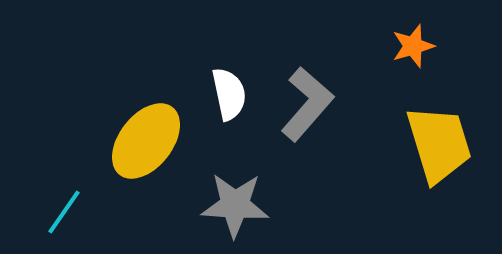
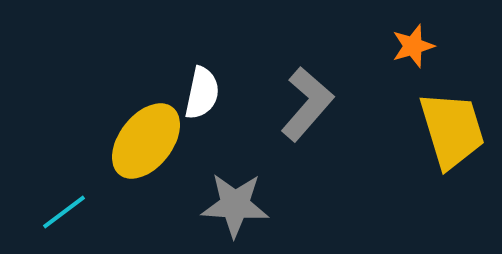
white semicircle: moved 27 px left, 1 px up; rotated 24 degrees clockwise
yellow trapezoid: moved 13 px right, 14 px up
cyan line: rotated 18 degrees clockwise
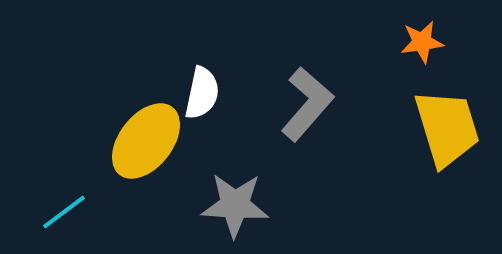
orange star: moved 9 px right, 4 px up; rotated 9 degrees clockwise
yellow trapezoid: moved 5 px left, 2 px up
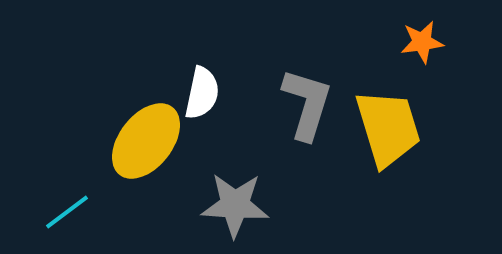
gray L-shape: rotated 24 degrees counterclockwise
yellow trapezoid: moved 59 px left
cyan line: moved 3 px right
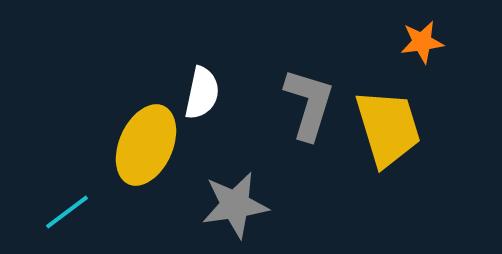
gray L-shape: moved 2 px right
yellow ellipse: moved 4 px down; rotated 14 degrees counterclockwise
gray star: rotated 12 degrees counterclockwise
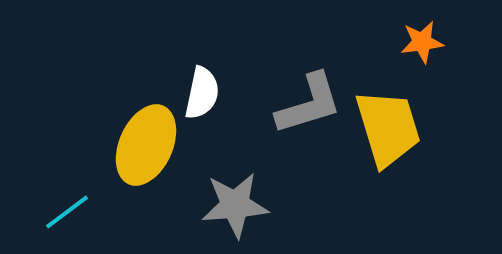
gray L-shape: rotated 56 degrees clockwise
gray star: rotated 4 degrees clockwise
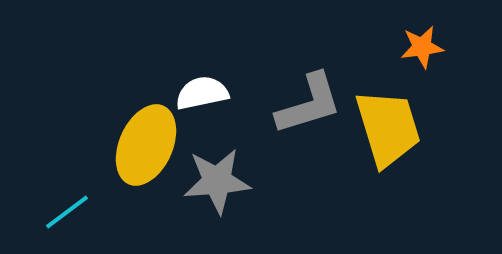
orange star: moved 5 px down
white semicircle: rotated 114 degrees counterclockwise
gray star: moved 18 px left, 24 px up
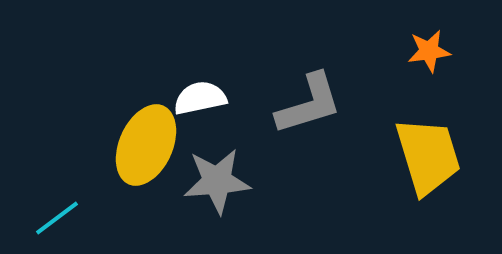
orange star: moved 7 px right, 4 px down
white semicircle: moved 2 px left, 5 px down
yellow trapezoid: moved 40 px right, 28 px down
cyan line: moved 10 px left, 6 px down
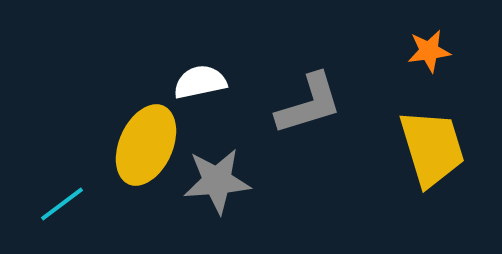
white semicircle: moved 16 px up
yellow trapezoid: moved 4 px right, 8 px up
cyan line: moved 5 px right, 14 px up
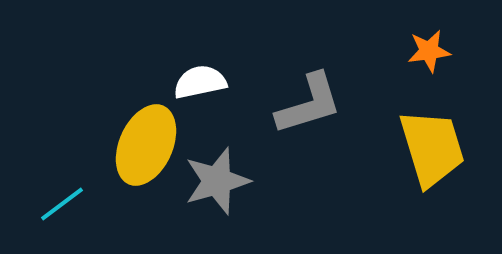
gray star: rotated 12 degrees counterclockwise
